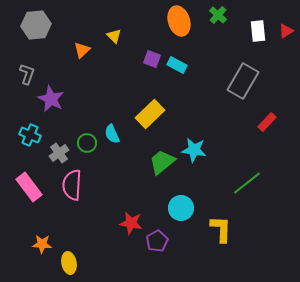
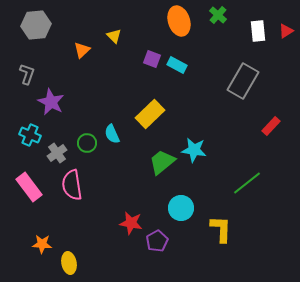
purple star: moved 3 px down
red rectangle: moved 4 px right, 4 px down
gray cross: moved 2 px left
pink semicircle: rotated 12 degrees counterclockwise
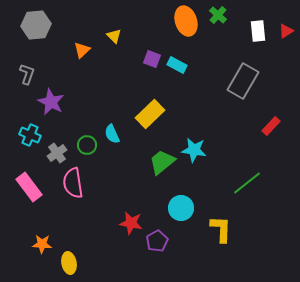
orange ellipse: moved 7 px right
green circle: moved 2 px down
pink semicircle: moved 1 px right, 2 px up
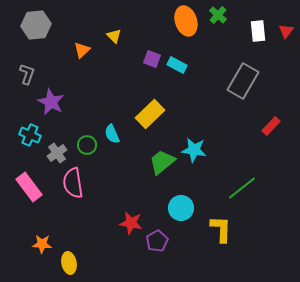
red triangle: rotated 21 degrees counterclockwise
green line: moved 5 px left, 5 px down
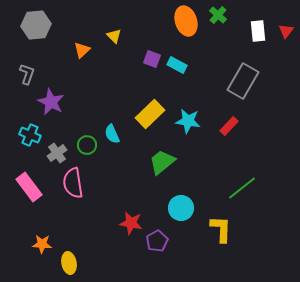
red rectangle: moved 42 px left
cyan star: moved 6 px left, 29 px up
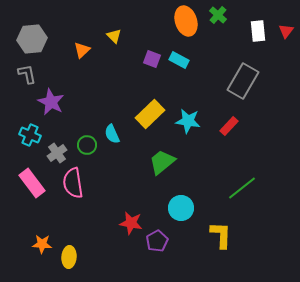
gray hexagon: moved 4 px left, 14 px down
cyan rectangle: moved 2 px right, 5 px up
gray L-shape: rotated 30 degrees counterclockwise
pink rectangle: moved 3 px right, 4 px up
yellow L-shape: moved 6 px down
yellow ellipse: moved 6 px up; rotated 15 degrees clockwise
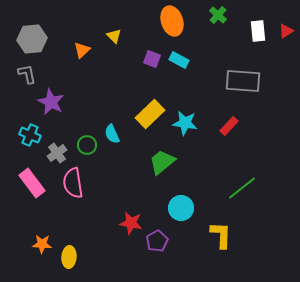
orange ellipse: moved 14 px left
red triangle: rotated 21 degrees clockwise
gray rectangle: rotated 64 degrees clockwise
cyan star: moved 3 px left, 2 px down
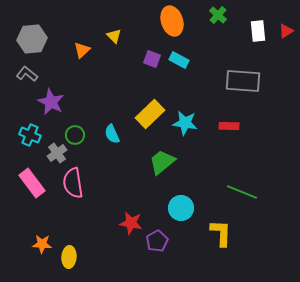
gray L-shape: rotated 40 degrees counterclockwise
red rectangle: rotated 48 degrees clockwise
green circle: moved 12 px left, 10 px up
green line: moved 4 px down; rotated 60 degrees clockwise
yellow L-shape: moved 2 px up
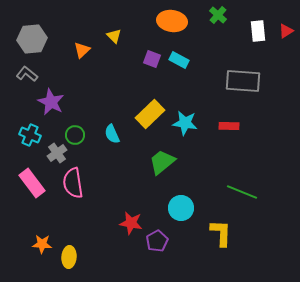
orange ellipse: rotated 64 degrees counterclockwise
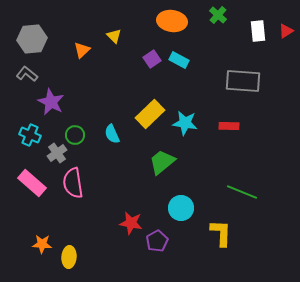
purple square: rotated 36 degrees clockwise
pink rectangle: rotated 12 degrees counterclockwise
